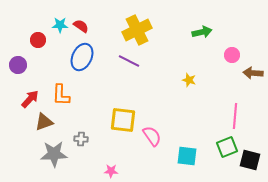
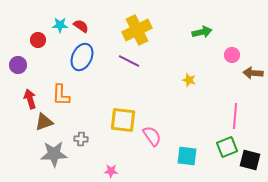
red arrow: rotated 60 degrees counterclockwise
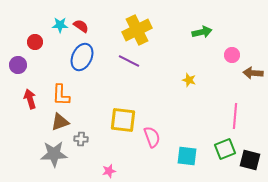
red circle: moved 3 px left, 2 px down
brown triangle: moved 16 px right
pink semicircle: moved 1 px down; rotated 15 degrees clockwise
green square: moved 2 px left, 2 px down
pink star: moved 2 px left; rotated 16 degrees counterclockwise
